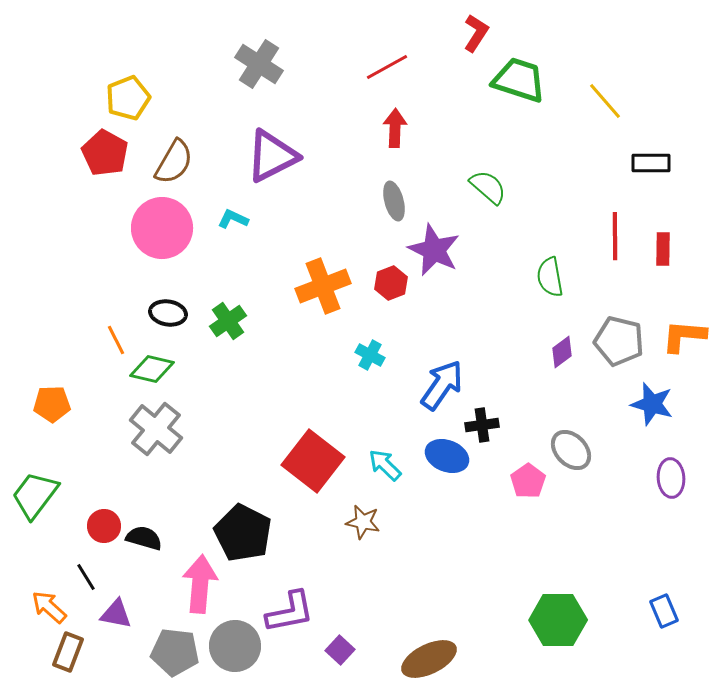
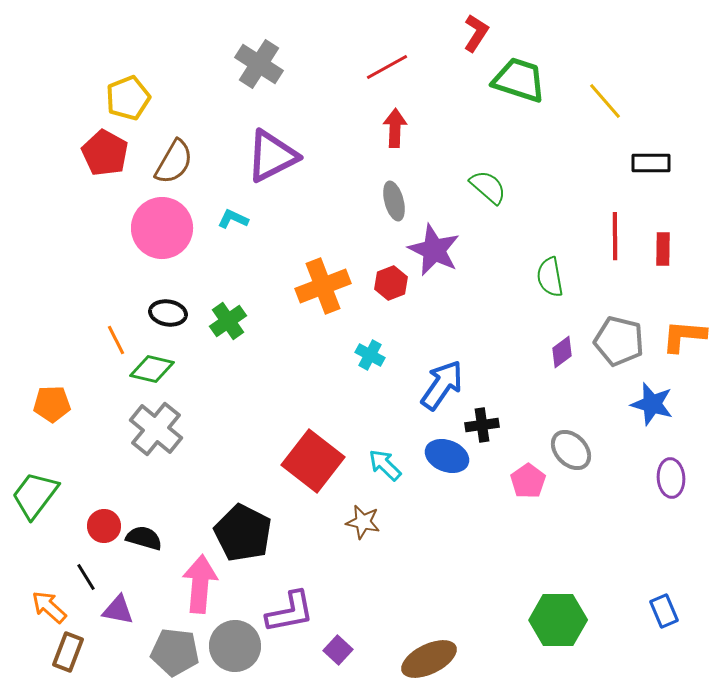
purple triangle at (116, 614): moved 2 px right, 4 px up
purple square at (340, 650): moved 2 px left
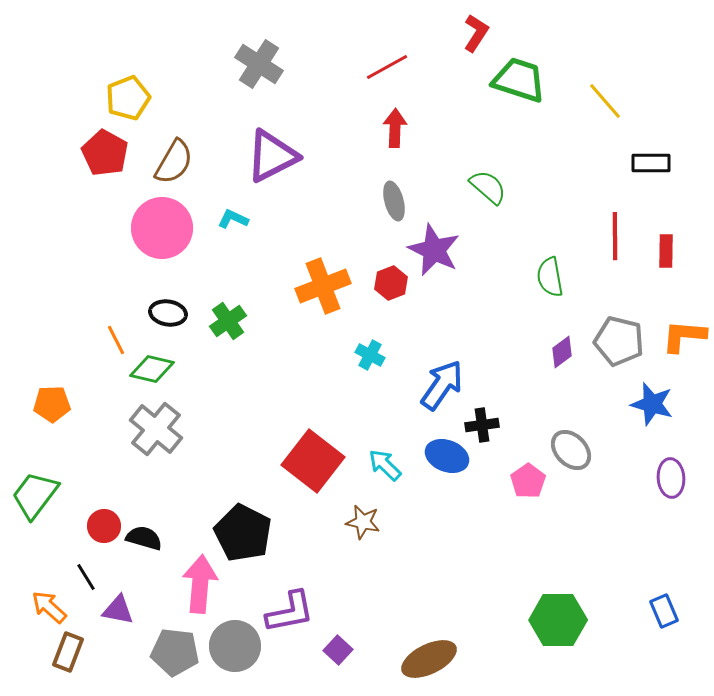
red rectangle at (663, 249): moved 3 px right, 2 px down
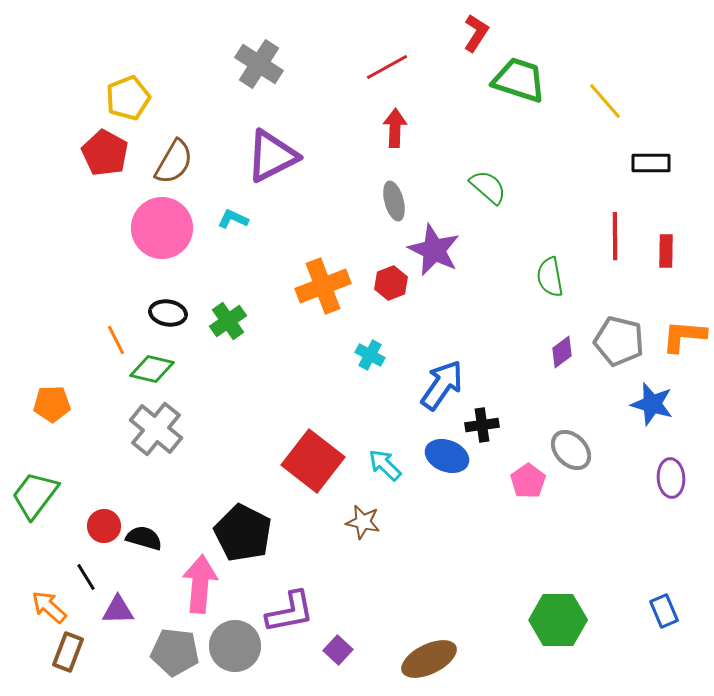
purple triangle at (118, 610): rotated 12 degrees counterclockwise
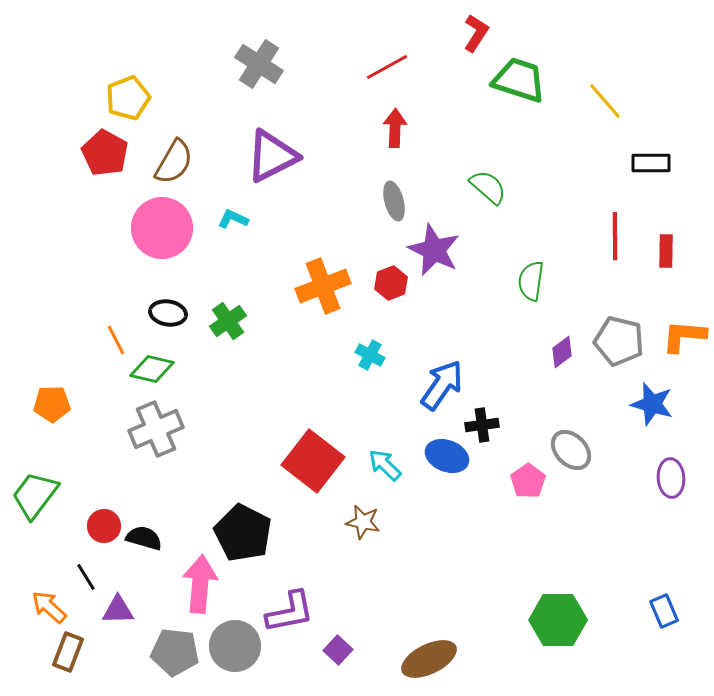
green semicircle at (550, 277): moved 19 px left, 4 px down; rotated 18 degrees clockwise
gray cross at (156, 429): rotated 28 degrees clockwise
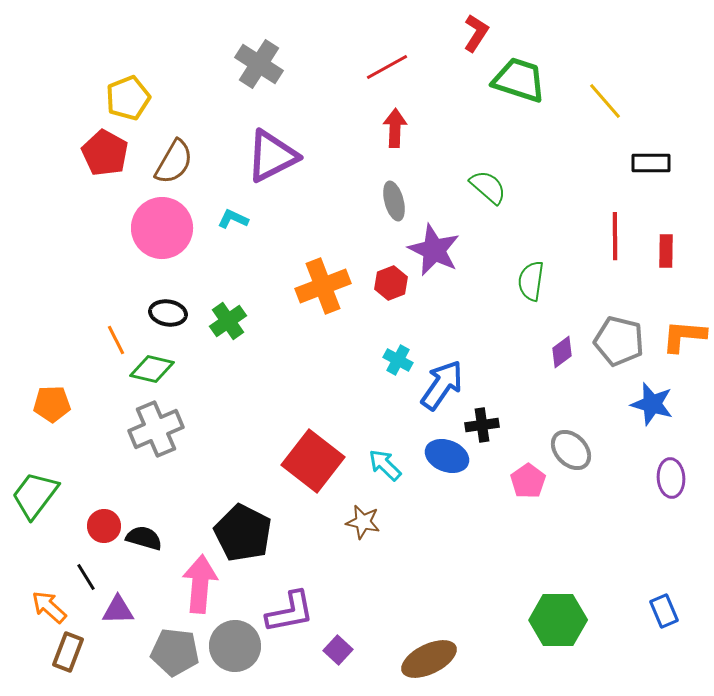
cyan cross at (370, 355): moved 28 px right, 5 px down
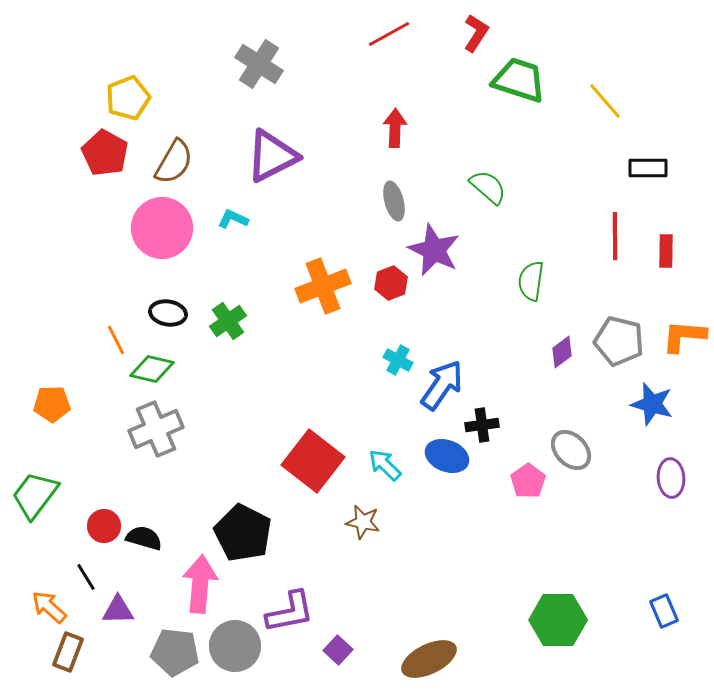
red line at (387, 67): moved 2 px right, 33 px up
black rectangle at (651, 163): moved 3 px left, 5 px down
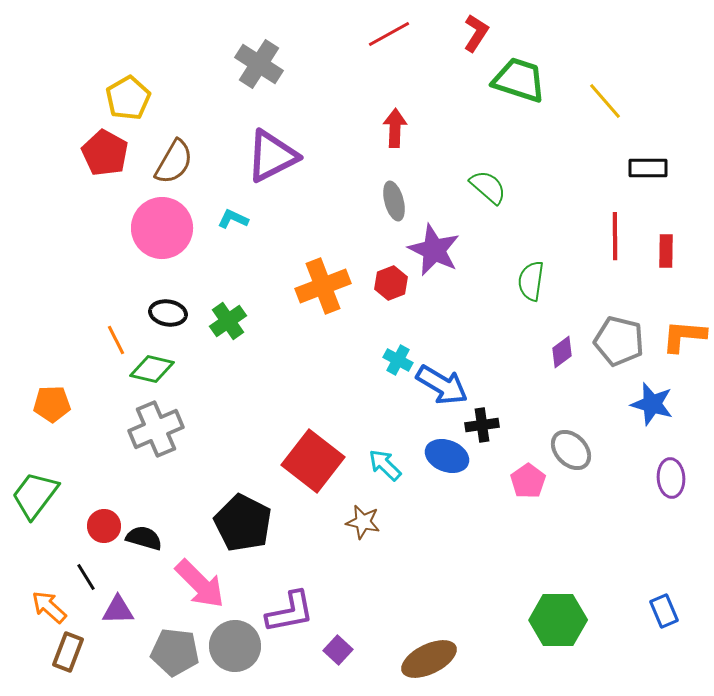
yellow pentagon at (128, 98): rotated 9 degrees counterclockwise
blue arrow at (442, 385): rotated 86 degrees clockwise
black pentagon at (243, 533): moved 10 px up
pink arrow at (200, 584): rotated 130 degrees clockwise
